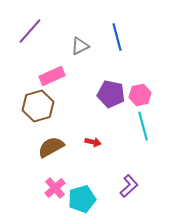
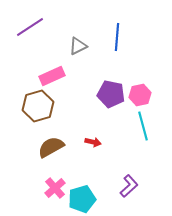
purple line: moved 4 px up; rotated 16 degrees clockwise
blue line: rotated 20 degrees clockwise
gray triangle: moved 2 px left
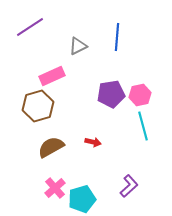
purple pentagon: rotated 20 degrees counterclockwise
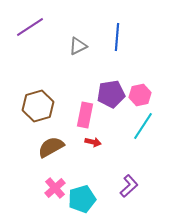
pink rectangle: moved 33 px right, 39 px down; rotated 55 degrees counterclockwise
cyan line: rotated 48 degrees clockwise
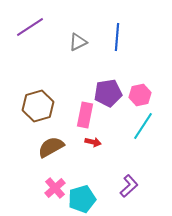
gray triangle: moved 4 px up
purple pentagon: moved 3 px left, 1 px up
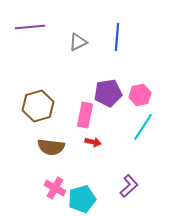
purple line: rotated 28 degrees clockwise
cyan line: moved 1 px down
brown semicircle: rotated 144 degrees counterclockwise
pink cross: rotated 20 degrees counterclockwise
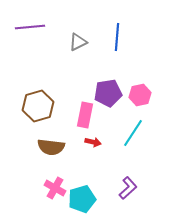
cyan line: moved 10 px left, 6 px down
purple L-shape: moved 1 px left, 2 px down
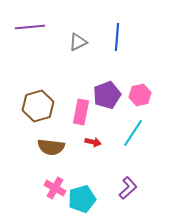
purple pentagon: moved 1 px left, 2 px down; rotated 12 degrees counterclockwise
pink rectangle: moved 4 px left, 3 px up
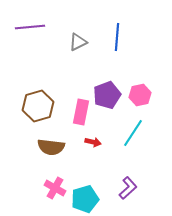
cyan pentagon: moved 3 px right
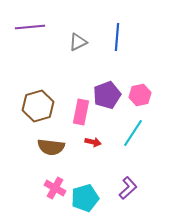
cyan pentagon: moved 1 px up
